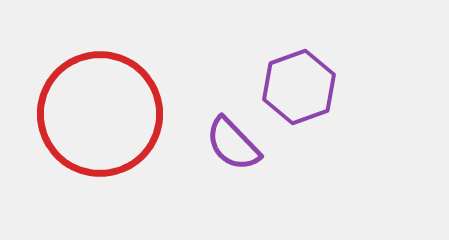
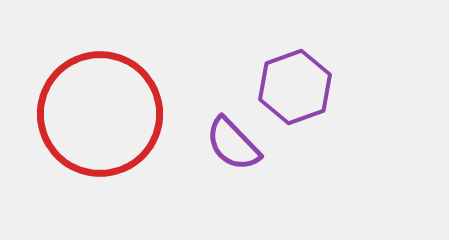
purple hexagon: moved 4 px left
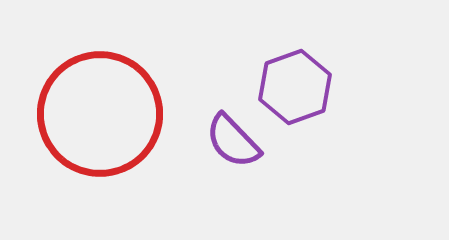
purple semicircle: moved 3 px up
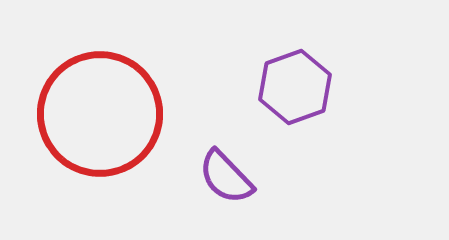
purple semicircle: moved 7 px left, 36 px down
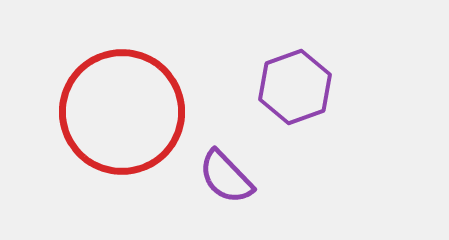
red circle: moved 22 px right, 2 px up
